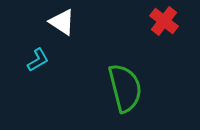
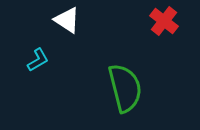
white triangle: moved 5 px right, 2 px up
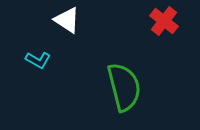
cyan L-shape: rotated 60 degrees clockwise
green semicircle: moved 1 px left, 1 px up
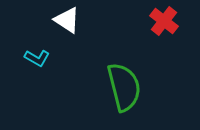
cyan L-shape: moved 1 px left, 2 px up
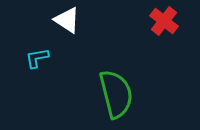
cyan L-shape: rotated 140 degrees clockwise
green semicircle: moved 8 px left, 7 px down
